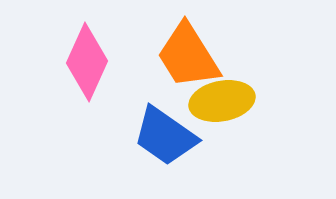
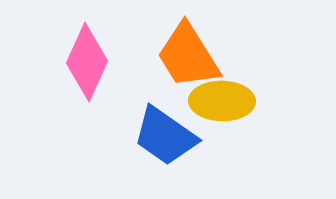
yellow ellipse: rotated 12 degrees clockwise
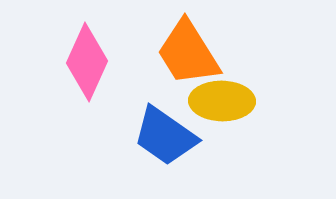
orange trapezoid: moved 3 px up
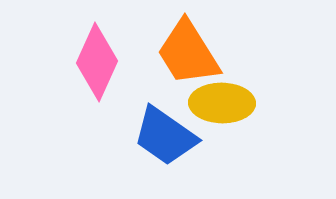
pink diamond: moved 10 px right
yellow ellipse: moved 2 px down
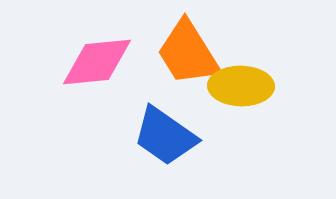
pink diamond: rotated 60 degrees clockwise
yellow ellipse: moved 19 px right, 17 px up
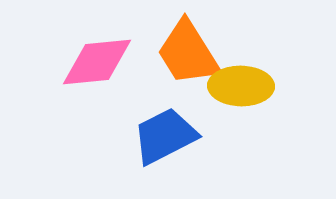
blue trapezoid: rotated 118 degrees clockwise
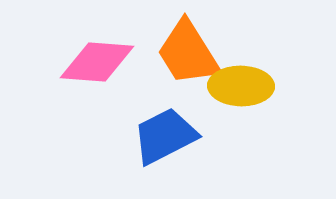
pink diamond: rotated 10 degrees clockwise
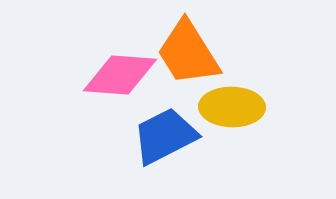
pink diamond: moved 23 px right, 13 px down
yellow ellipse: moved 9 px left, 21 px down
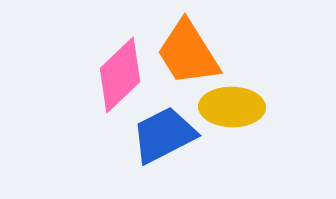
pink diamond: rotated 48 degrees counterclockwise
blue trapezoid: moved 1 px left, 1 px up
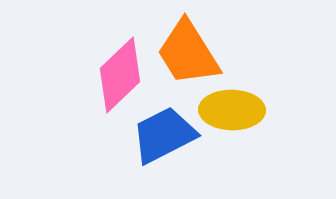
yellow ellipse: moved 3 px down
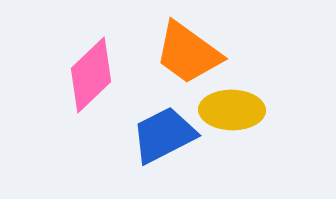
orange trapezoid: rotated 22 degrees counterclockwise
pink diamond: moved 29 px left
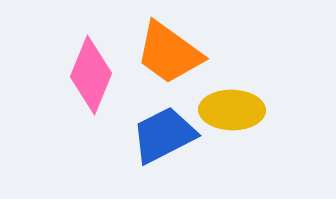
orange trapezoid: moved 19 px left
pink diamond: rotated 24 degrees counterclockwise
